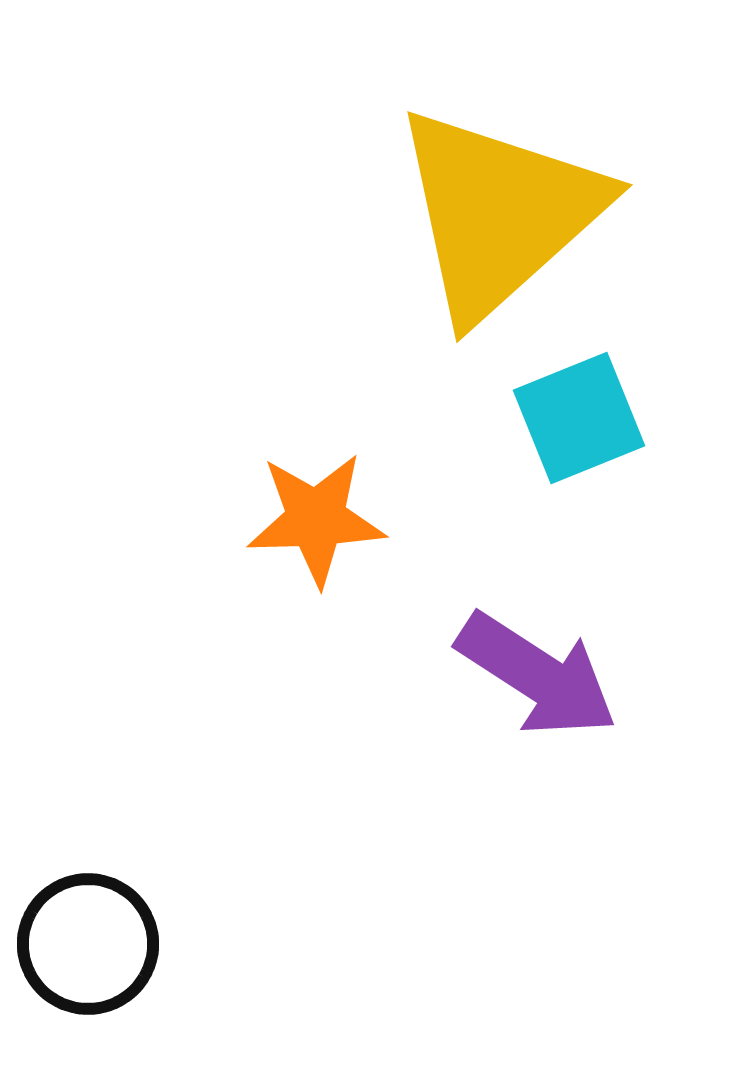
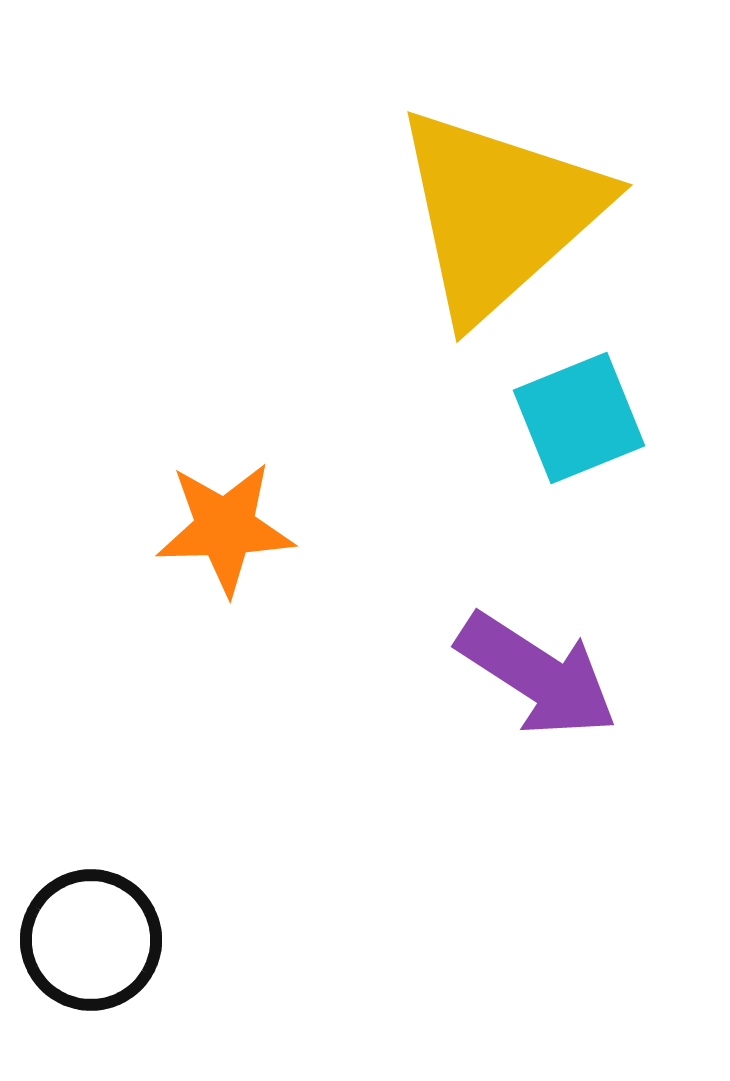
orange star: moved 91 px left, 9 px down
black circle: moved 3 px right, 4 px up
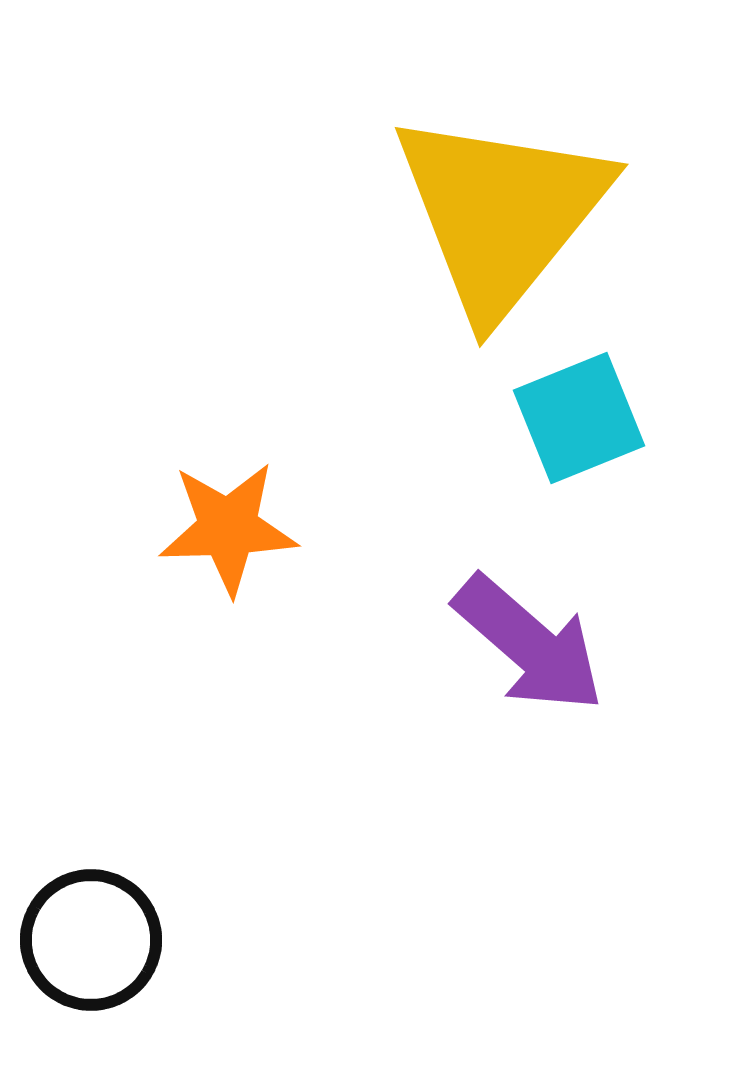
yellow triangle: moved 2 px right; rotated 9 degrees counterclockwise
orange star: moved 3 px right
purple arrow: moved 8 px left, 31 px up; rotated 8 degrees clockwise
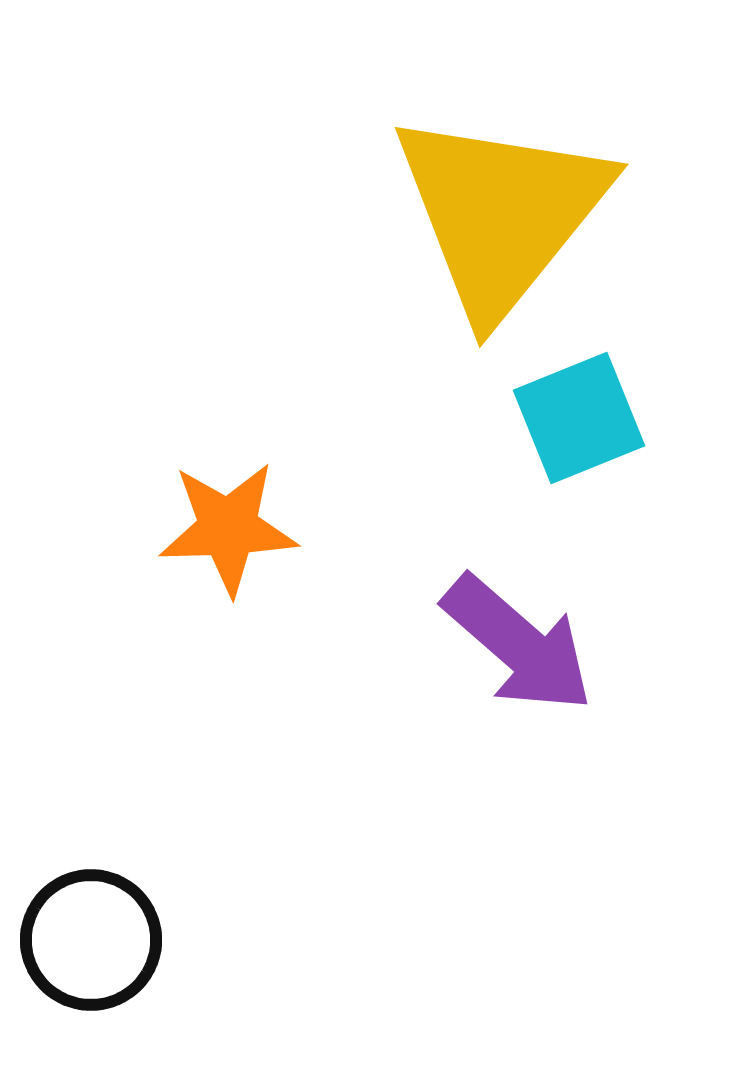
purple arrow: moved 11 px left
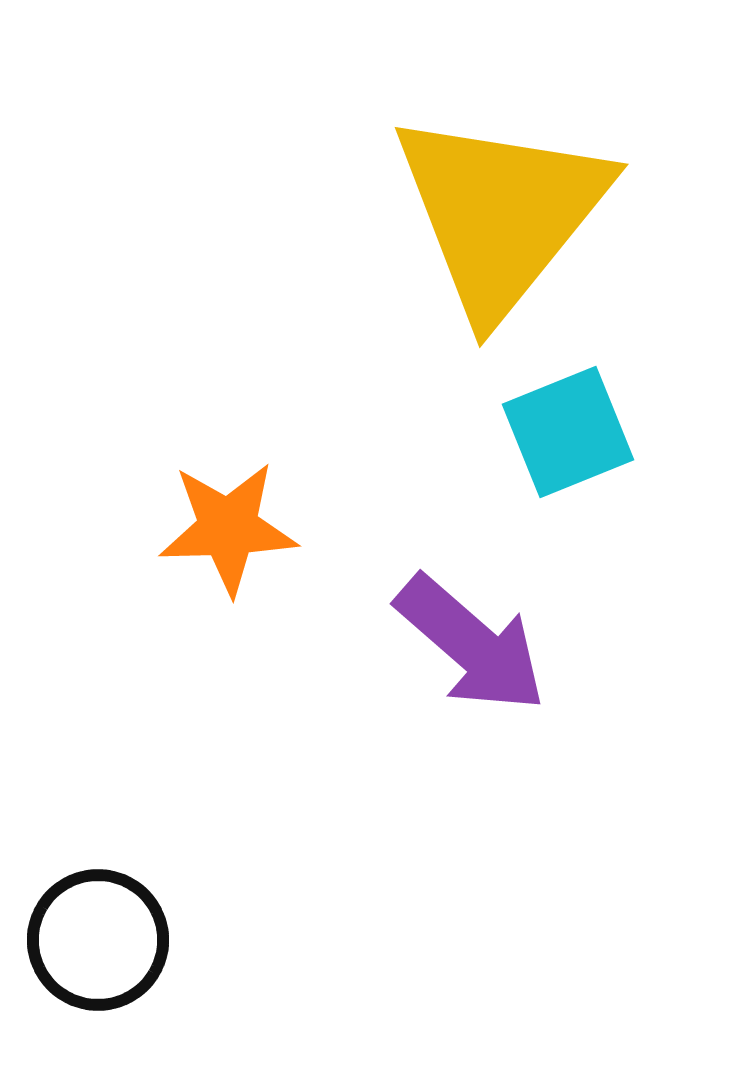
cyan square: moved 11 px left, 14 px down
purple arrow: moved 47 px left
black circle: moved 7 px right
